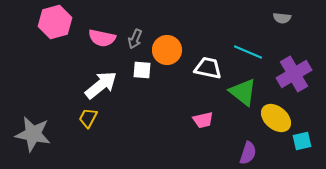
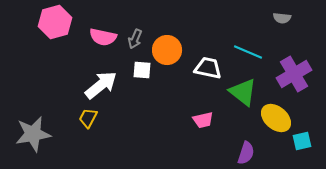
pink semicircle: moved 1 px right, 1 px up
gray star: rotated 21 degrees counterclockwise
purple semicircle: moved 2 px left
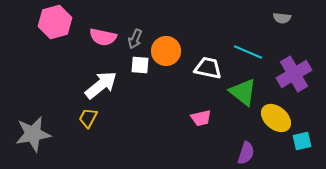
orange circle: moved 1 px left, 1 px down
white square: moved 2 px left, 5 px up
pink trapezoid: moved 2 px left, 2 px up
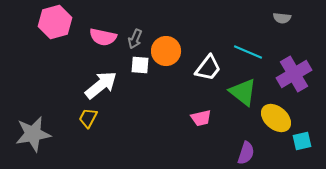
white trapezoid: rotated 116 degrees clockwise
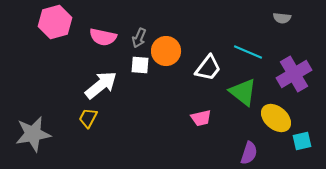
gray arrow: moved 4 px right, 1 px up
purple semicircle: moved 3 px right
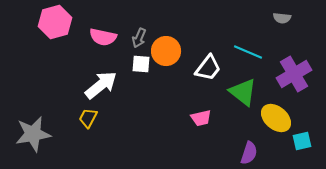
white square: moved 1 px right, 1 px up
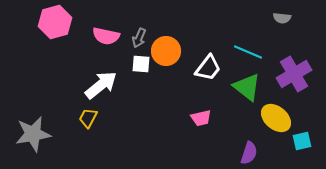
pink semicircle: moved 3 px right, 1 px up
green triangle: moved 4 px right, 5 px up
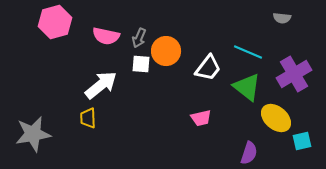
yellow trapezoid: rotated 30 degrees counterclockwise
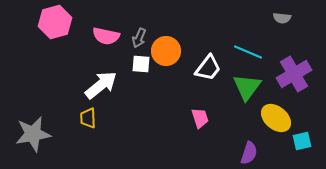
green triangle: rotated 28 degrees clockwise
pink trapezoid: moved 1 px left; rotated 95 degrees counterclockwise
